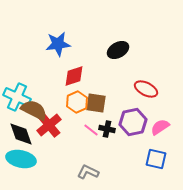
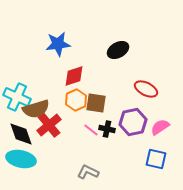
orange hexagon: moved 1 px left, 2 px up
brown semicircle: moved 2 px right, 1 px up; rotated 136 degrees clockwise
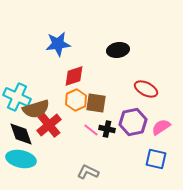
black ellipse: rotated 20 degrees clockwise
pink semicircle: moved 1 px right
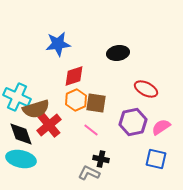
black ellipse: moved 3 px down
black cross: moved 6 px left, 30 px down
gray L-shape: moved 1 px right, 1 px down
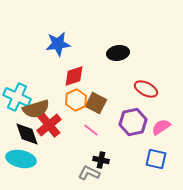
brown square: rotated 20 degrees clockwise
black diamond: moved 6 px right
black cross: moved 1 px down
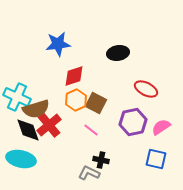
black diamond: moved 1 px right, 4 px up
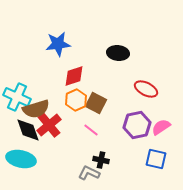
black ellipse: rotated 15 degrees clockwise
purple hexagon: moved 4 px right, 3 px down
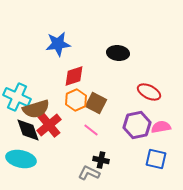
red ellipse: moved 3 px right, 3 px down
pink semicircle: rotated 24 degrees clockwise
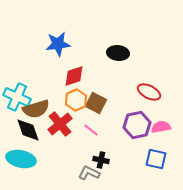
red cross: moved 11 px right, 1 px up
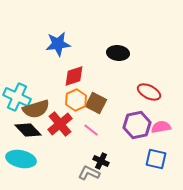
black diamond: rotated 24 degrees counterclockwise
black cross: moved 1 px down; rotated 14 degrees clockwise
